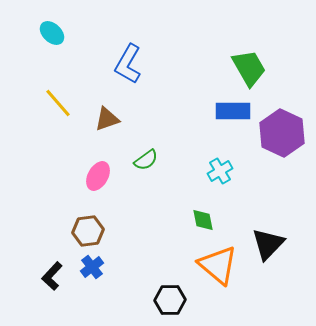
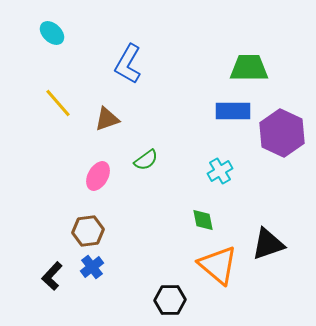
green trapezoid: rotated 60 degrees counterclockwise
black triangle: rotated 27 degrees clockwise
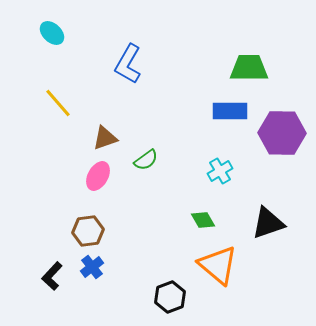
blue rectangle: moved 3 px left
brown triangle: moved 2 px left, 19 px down
purple hexagon: rotated 24 degrees counterclockwise
green diamond: rotated 20 degrees counterclockwise
black triangle: moved 21 px up
black hexagon: moved 3 px up; rotated 20 degrees counterclockwise
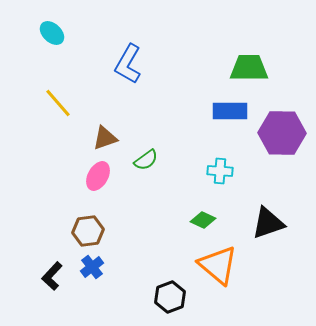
cyan cross: rotated 35 degrees clockwise
green diamond: rotated 35 degrees counterclockwise
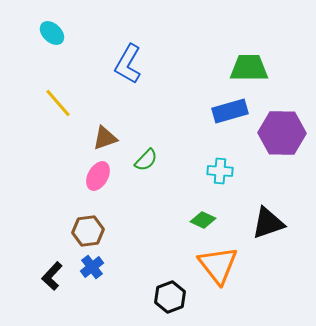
blue rectangle: rotated 16 degrees counterclockwise
green semicircle: rotated 10 degrees counterclockwise
orange triangle: rotated 12 degrees clockwise
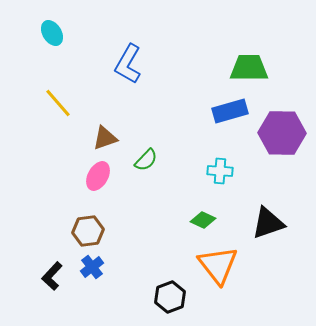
cyan ellipse: rotated 15 degrees clockwise
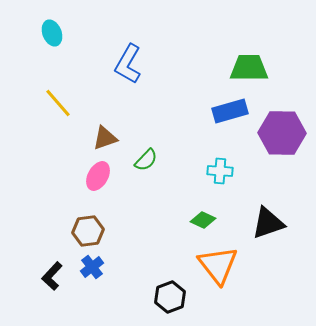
cyan ellipse: rotated 10 degrees clockwise
